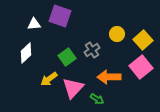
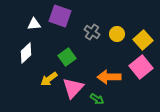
gray cross: moved 18 px up; rotated 21 degrees counterclockwise
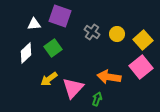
green square: moved 14 px left, 9 px up
orange arrow: rotated 10 degrees clockwise
green arrow: rotated 104 degrees counterclockwise
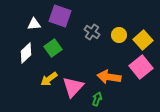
yellow circle: moved 2 px right, 1 px down
pink triangle: moved 1 px up
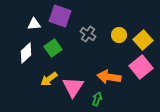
gray cross: moved 4 px left, 2 px down
pink triangle: rotated 10 degrees counterclockwise
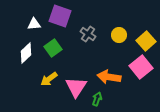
yellow square: moved 3 px right, 1 px down
pink triangle: moved 3 px right
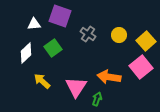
yellow arrow: moved 7 px left, 2 px down; rotated 78 degrees clockwise
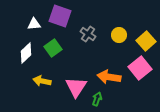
pink square: moved 1 px left, 1 px down
yellow arrow: rotated 30 degrees counterclockwise
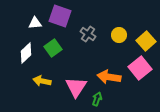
white triangle: moved 1 px right, 1 px up
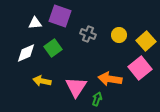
gray cross: rotated 14 degrees counterclockwise
white diamond: rotated 20 degrees clockwise
orange arrow: moved 1 px right, 2 px down
